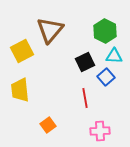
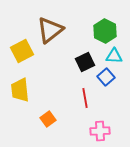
brown triangle: rotated 12 degrees clockwise
orange square: moved 6 px up
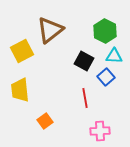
black square: moved 1 px left, 1 px up; rotated 36 degrees counterclockwise
orange square: moved 3 px left, 2 px down
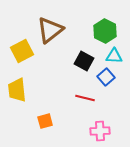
yellow trapezoid: moved 3 px left
red line: rotated 66 degrees counterclockwise
orange square: rotated 21 degrees clockwise
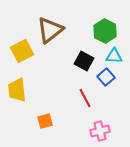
red line: rotated 48 degrees clockwise
pink cross: rotated 12 degrees counterclockwise
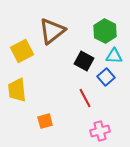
brown triangle: moved 2 px right, 1 px down
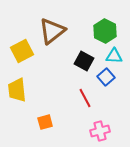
orange square: moved 1 px down
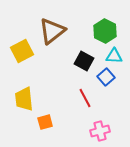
yellow trapezoid: moved 7 px right, 9 px down
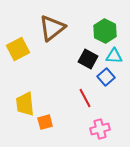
brown triangle: moved 3 px up
yellow square: moved 4 px left, 2 px up
black square: moved 4 px right, 2 px up
yellow trapezoid: moved 1 px right, 5 px down
pink cross: moved 2 px up
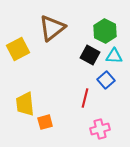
black square: moved 2 px right, 4 px up
blue square: moved 3 px down
red line: rotated 42 degrees clockwise
